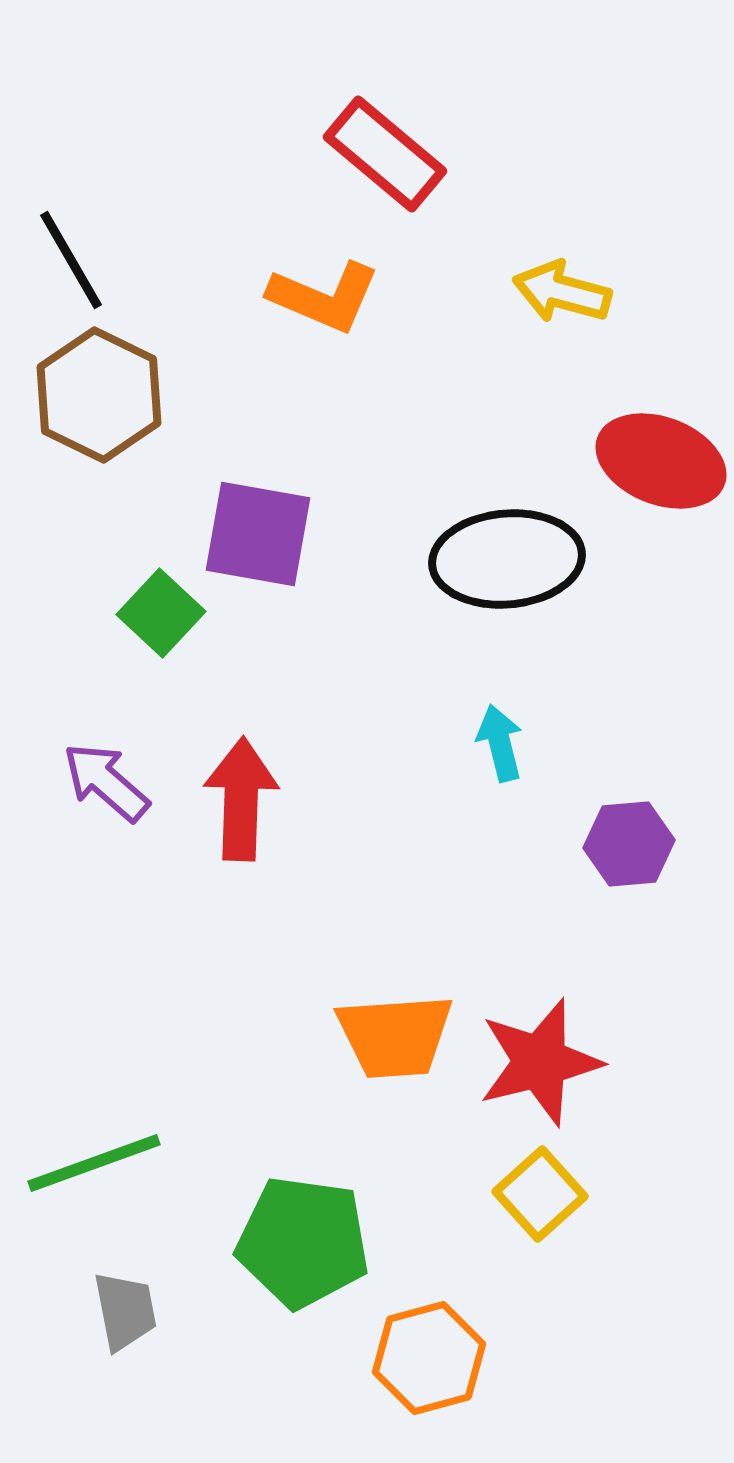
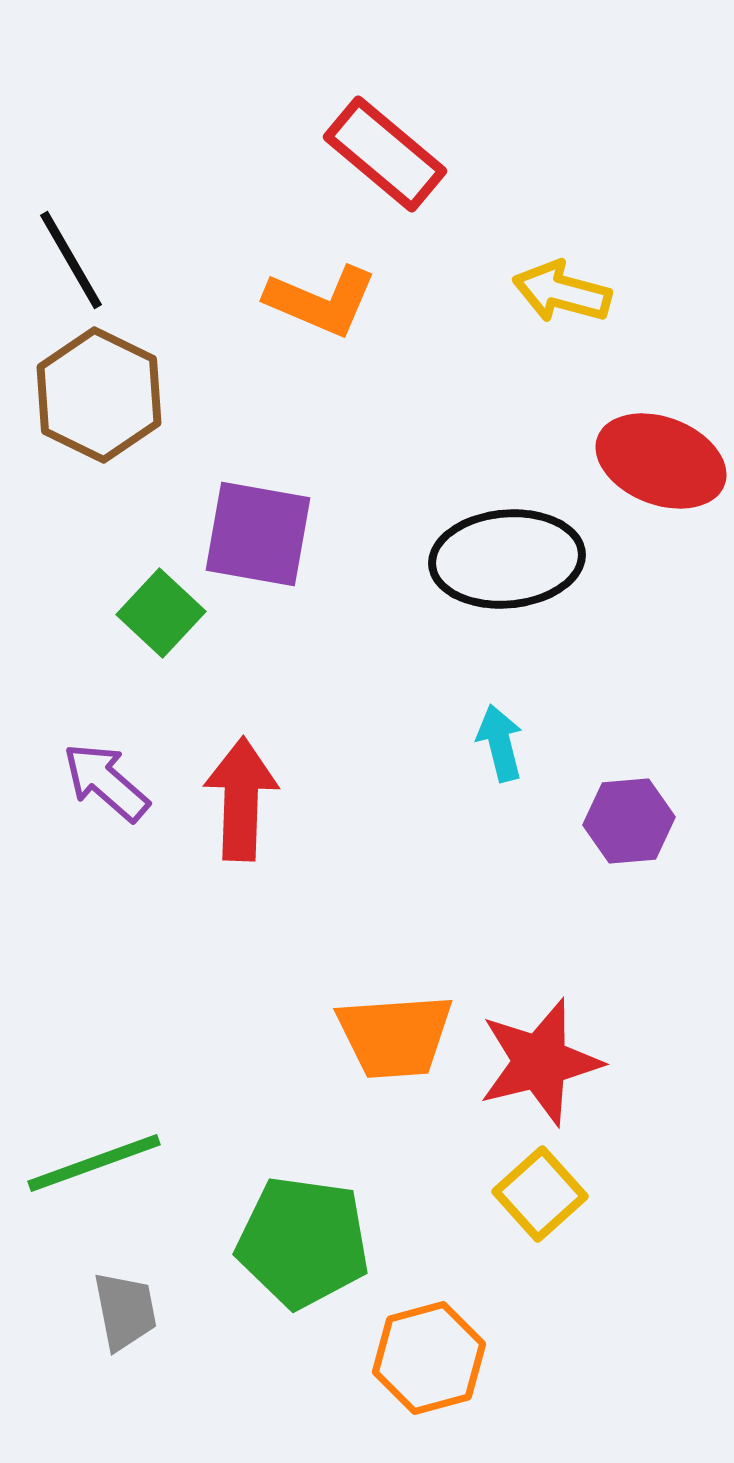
orange L-shape: moved 3 px left, 4 px down
purple hexagon: moved 23 px up
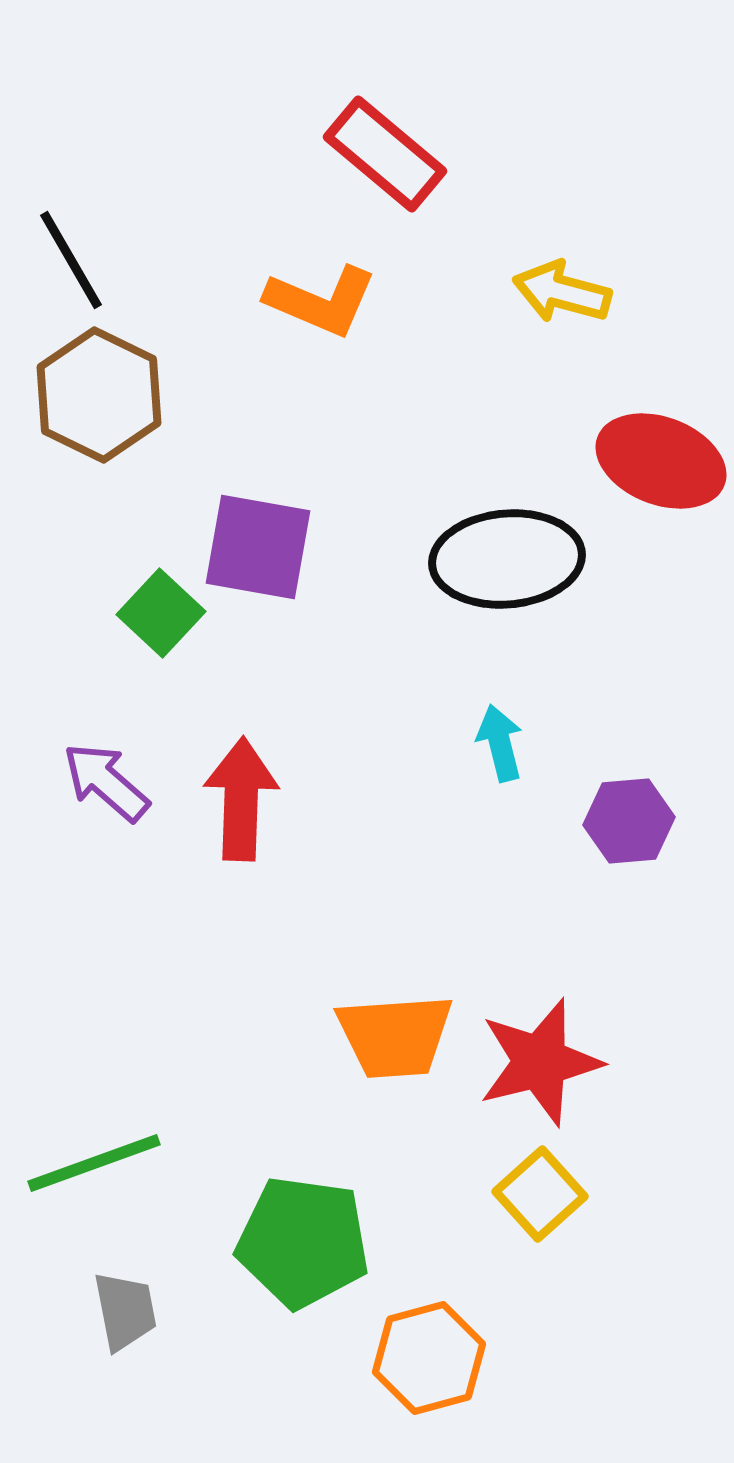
purple square: moved 13 px down
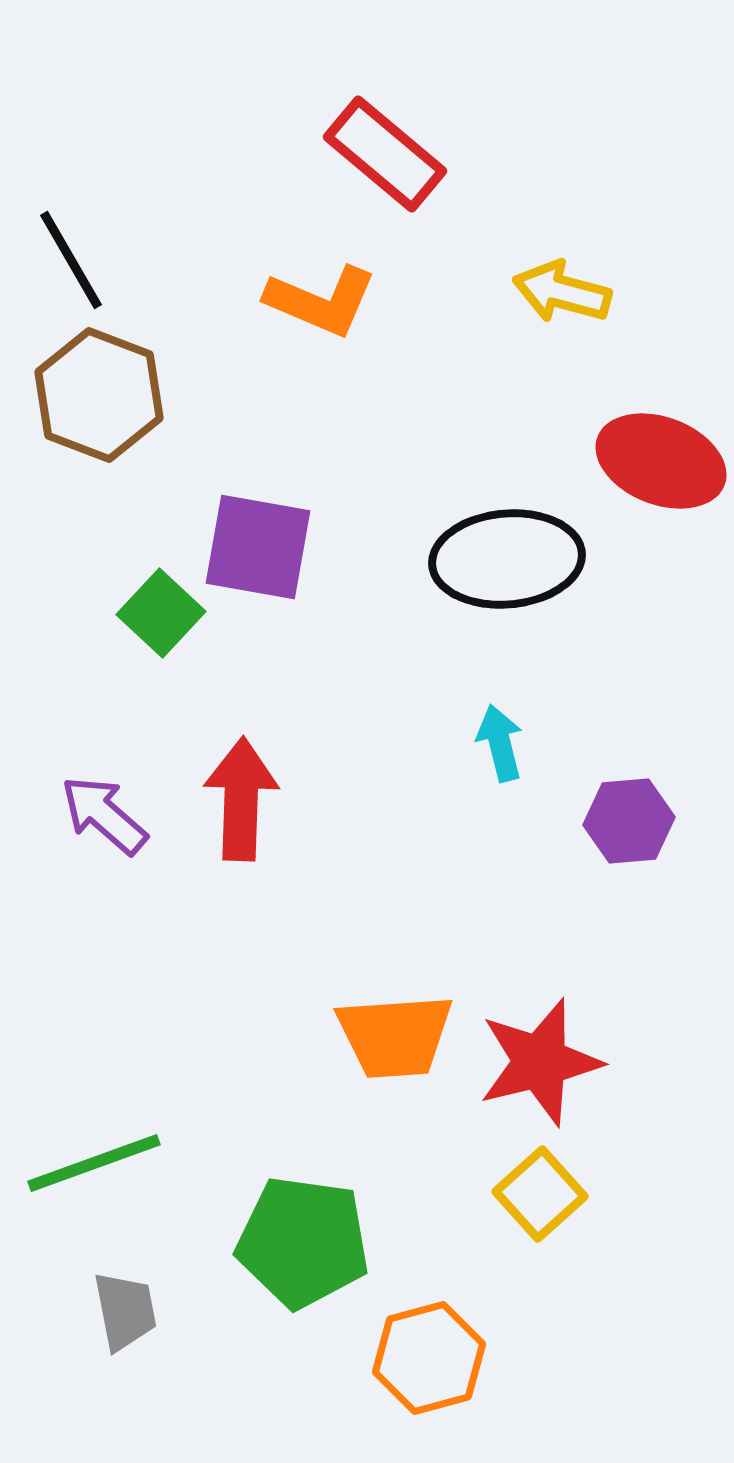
brown hexagon: rotated 5 degrees counterclockwise
purple arrow: moved 2 px left, 33 px down
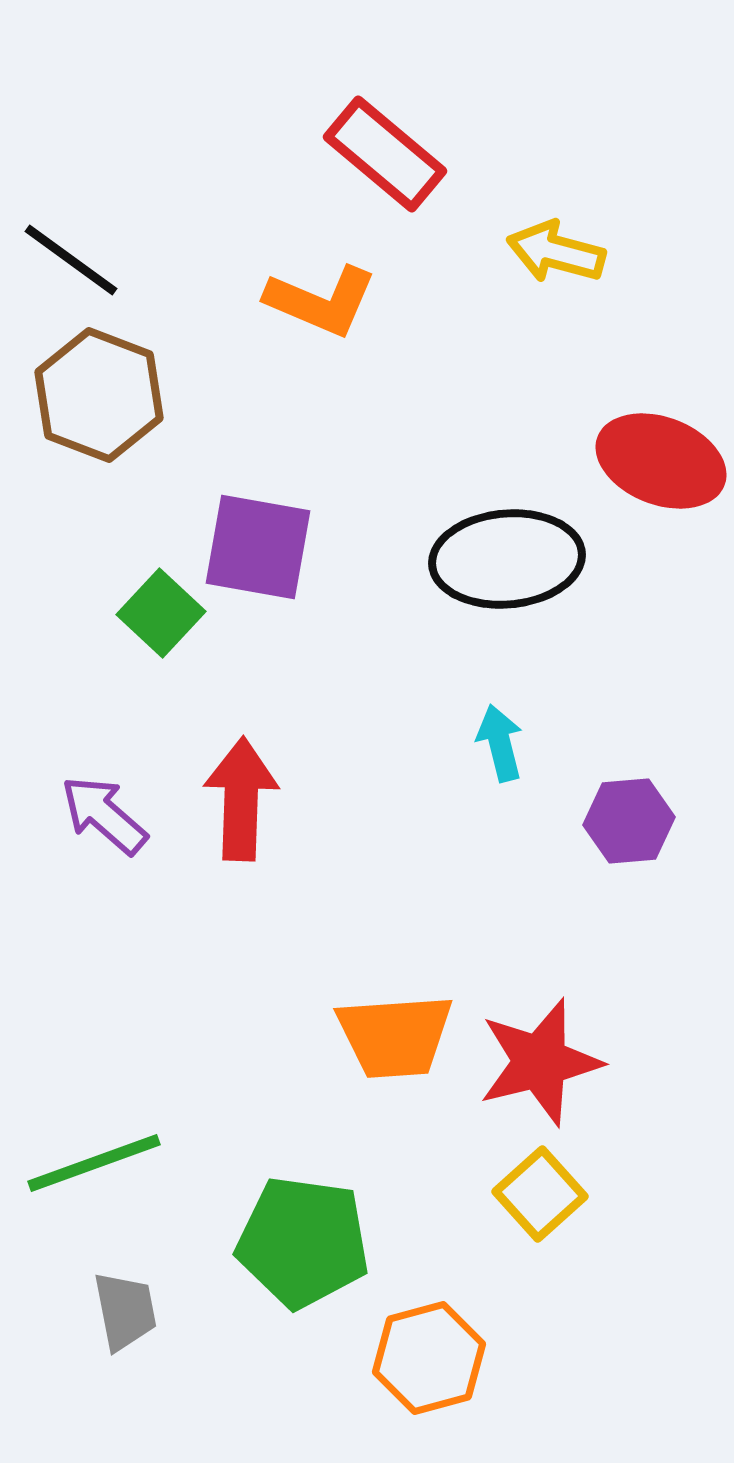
black line: rotated 24 degrees counterclockwise
yellow arrow: moved 6 px left, 40 px up
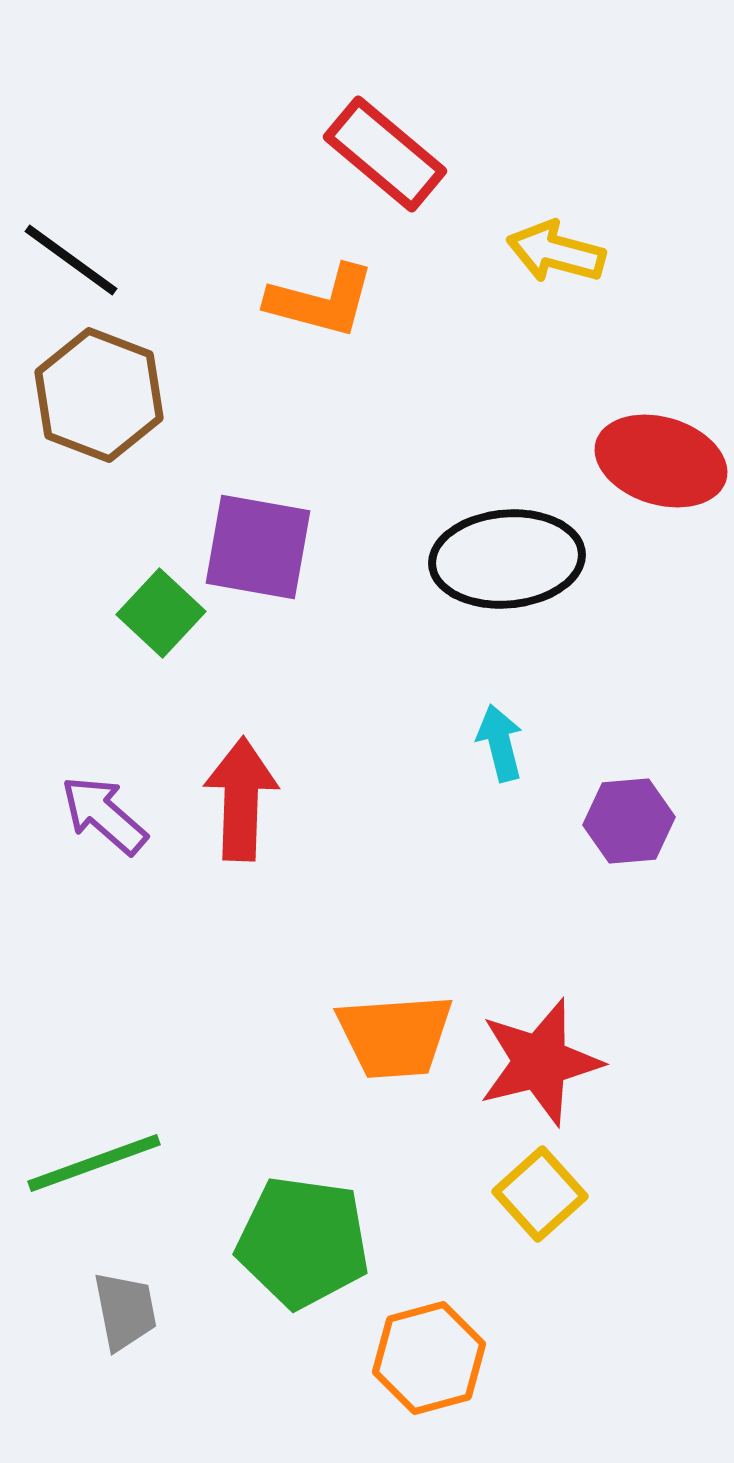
orange L-shape: rotated 8 degrees counterclockwise
red ellipse: rotated 4 degrees counterclockwise
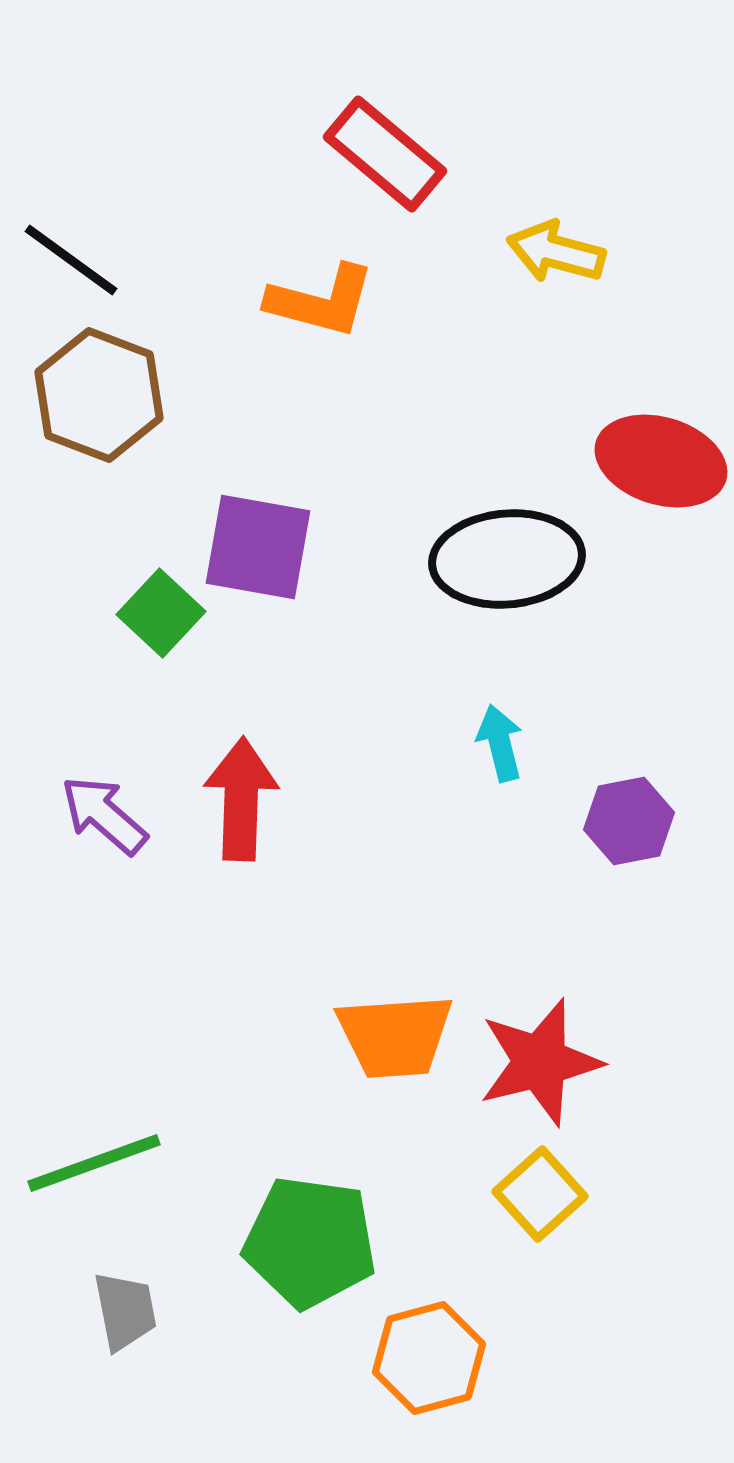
purple hexagon: rotated 6 degrees counterclockwise
green pentagon: moved 7 px right
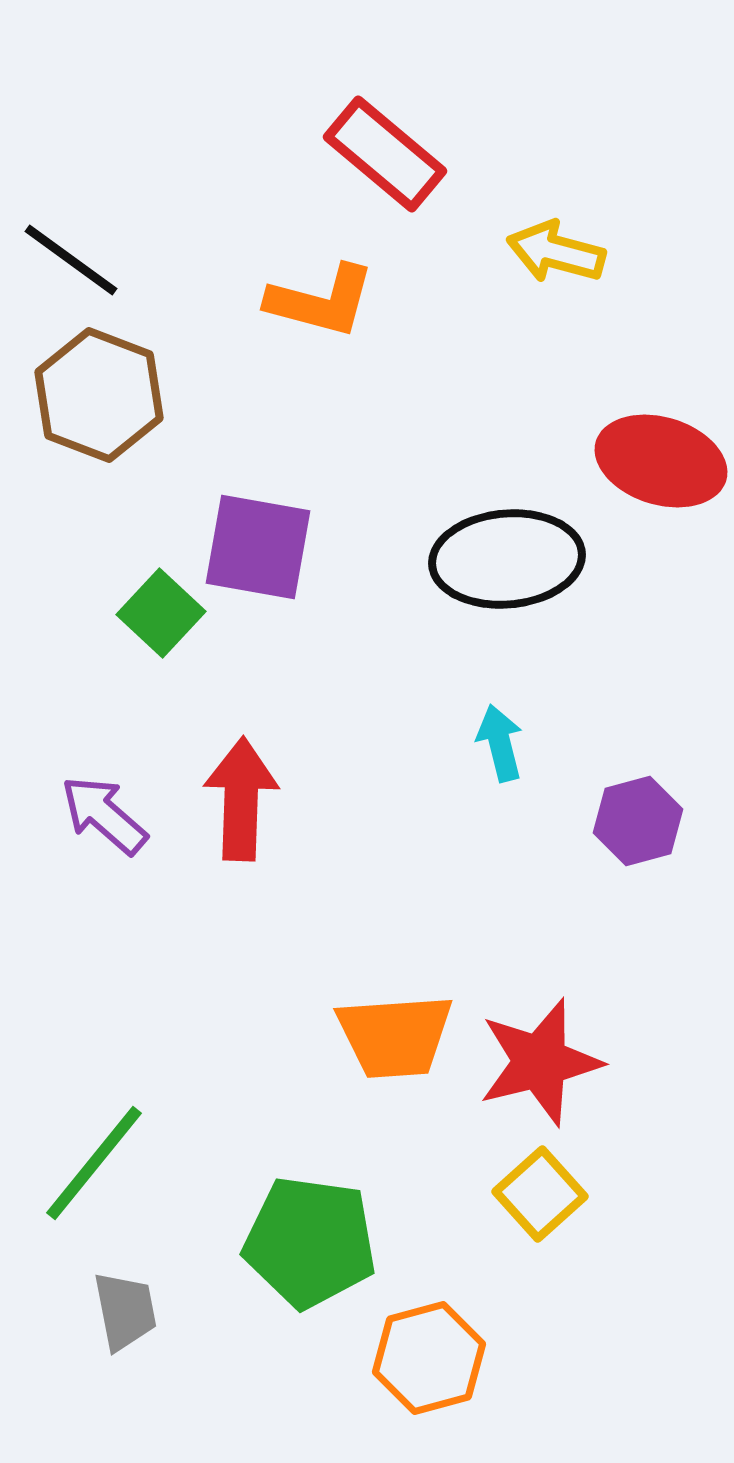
purple hexagon: moved 9 px right; rotated 4 degrees counterclockwise
green line: rotated 31 degrees counterclockwise
